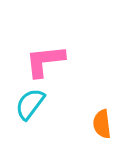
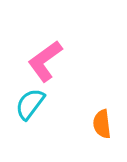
pink L-shape: rotated 30 degrees counterclockwise
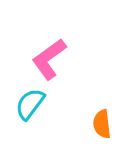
pink L-shape: moved 4 px right, 2 px up
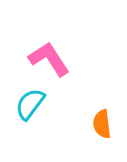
pink L-shape: rotated 93 degrees clockwise
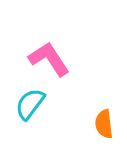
orange semicircle: moved 2 px right
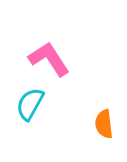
cyan semicircle: rotated 8 degrees counterclockwise
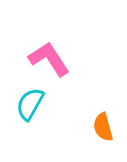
orange semicircle: moved 1 px left, 3 px down; rotated 8 degrees counterclockwise
